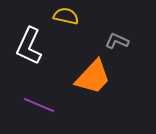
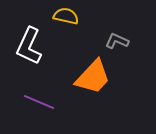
purple line: moved 3 px up
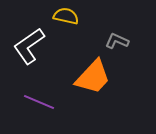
white L-shape: rotated 30 degrees clockwise
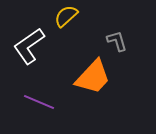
yellow semicircle: rotated 55 degrees counterclockwise
gray L-shape: rotated 50 degrees clockwise
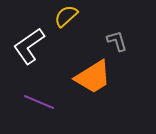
orange trapezoid: rotated 15 degrees clockwise
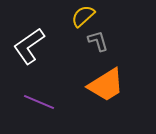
yellow semicircle: moved 17 px right
gray L-shape: moved 19 px left
orange trapezoid: moved 13 px right, 8 px down
